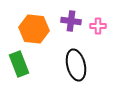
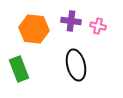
pink cross: rotated 14 degrees clockwise
green rectangle: moved 5 px down
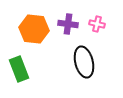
purple cross: moved 3 px left, 3 px down
pink cross: moved 1 px left, 2 px up
black ellipse: moved 8 px right, 3 px up
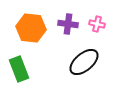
orange hexagon: moved 3 px left, 1 px up
black ellipse: rotated 64 degrees clockwise
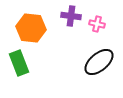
purple cross: moved 3 px right, 8 px up
black ellipse: moved 15 px right
green rectangle: moved 6 px up
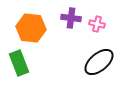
purple cross: moved 2 px down
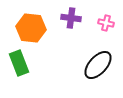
pink cross: moved 9 px right, 1 px up
black ellipse: moved 1 px left, 3 px down; rotated 8 degrees counterclockwise
